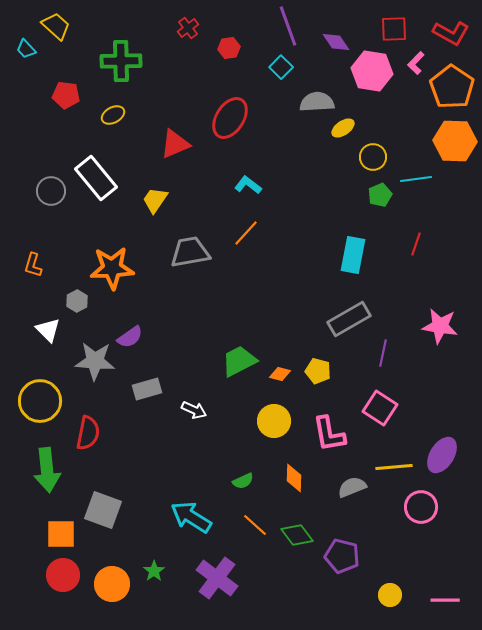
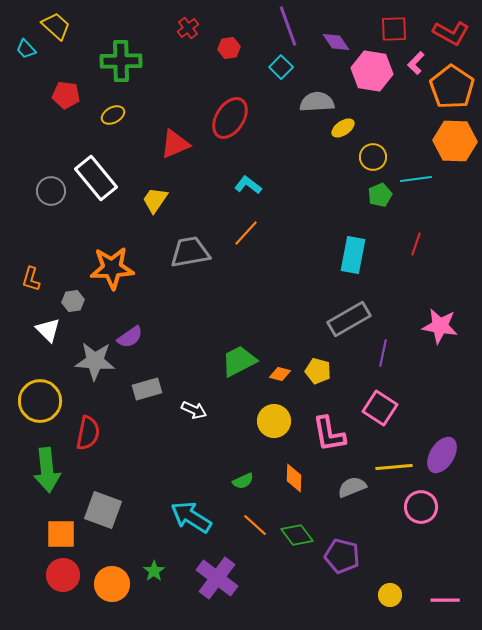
orange L-shape at (33, 265): moved 2 px left, 14 px down
gray hexagon at (77, 301): moved 4 px left; rotated 20 degrees clockwise
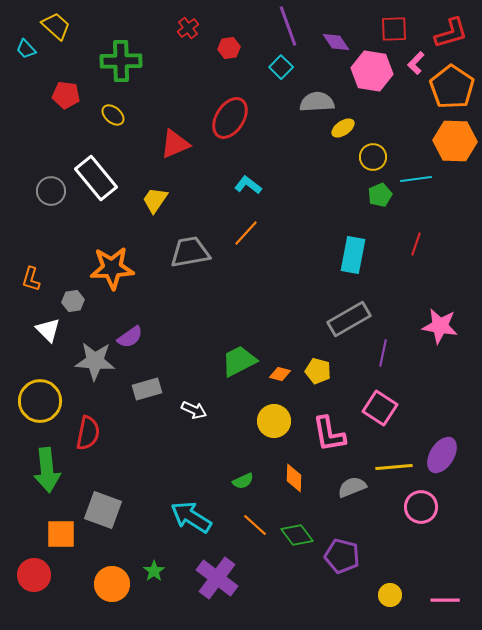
red L-shape at (451, 33): rotated 45 degrees counterclockwise
yellow ellipse at (113, 115): rotated 70 degrees clockwise
red circle at (63, 575): moved 29 px left
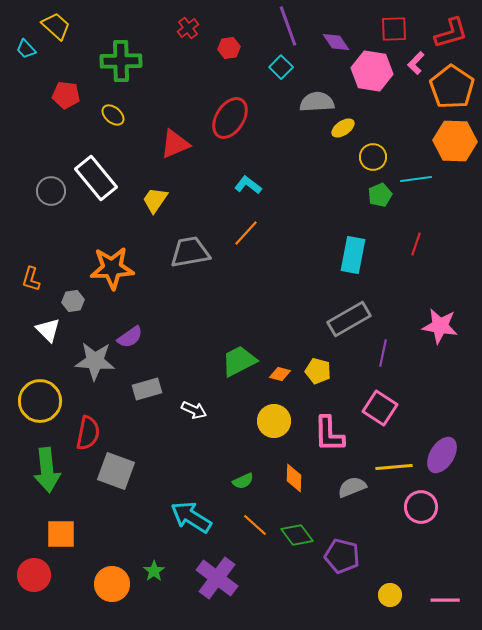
pink L-shape at (329, 434): rotated 9 degrees clockwise
gray square at (103, 510): moved 13 px right, 39 px up
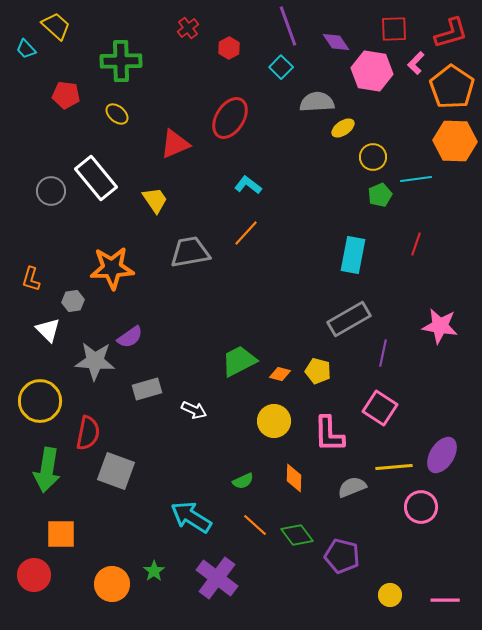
red hexagon at (229, 48): rotated 20 degrees counterclockwise
yellow ellipse at (113, 115): moved 4 px right, 1 px up
yellow trapezoid at (155, 200): rotated 112 degrees clockwise
green arrow at (47, 470): rotated 15 degrees clockwise
